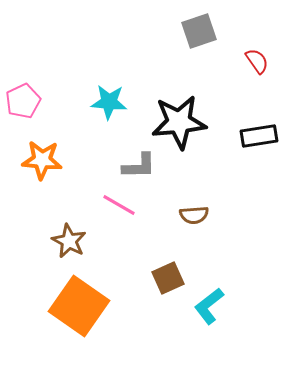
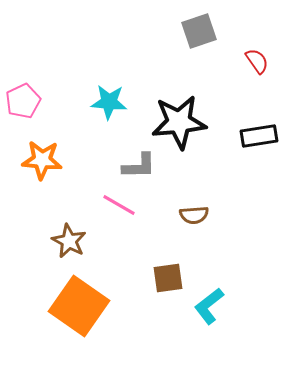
brown square: rotated 16 degrees clockwise
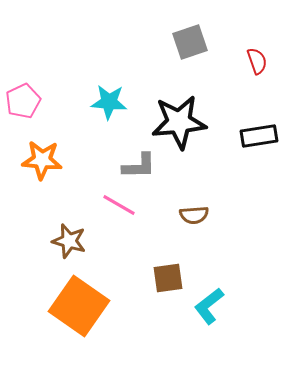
gray square: moved 9 px left, 11 px down
red semicircle: rotated 16 degrees clockwise
brown star: rotated 12 degrees counterclockwise
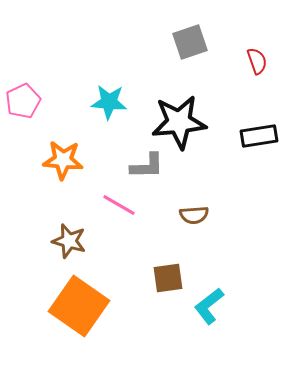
orange star: moved 21 px right
gray L-shape: moved 8 px right
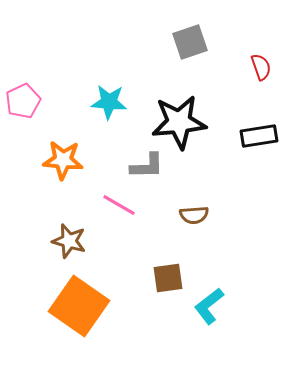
red semicircle: moved 4 px right, 6 px down
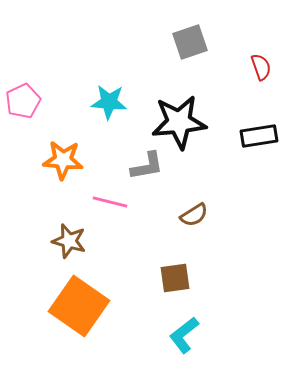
gray L-shape: rotated 9 degrees counterclockwise
pink line: moved 9 px left, 3 px up; rotated 16 degrees counterclockwise
brown semicircle: rotated 28 degrees counterclockwise
brown square: moved 7 px right
cyan L-shape: moved 25 px left, 29 px down
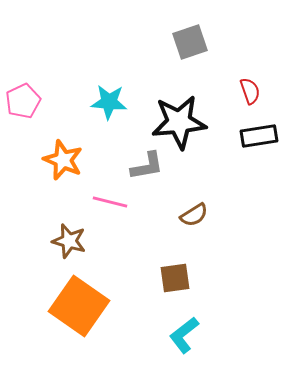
red semicircle: moved 11 px left, 24 px down
orange star: rotated 18 degrees clockwise
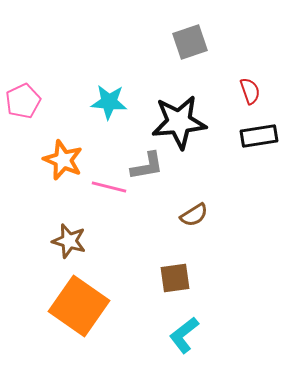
pink line: moved 1 px left, 15 px up
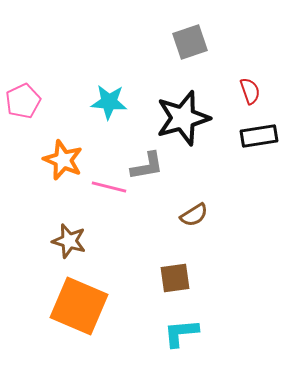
black star: moved 4 px right, 4 px up; rotated 10 degrees counterclockwise
orange square: rotated 12 degrees counterclockwise
cyan L-shape: moved 3 px left, 2 px up; rotated 33 degrees clockwise
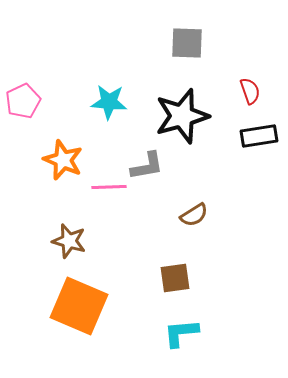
gray square: moved 3 px left, 1 px down; rotated 21 degrees clockwise
black star: moved 1 px left, 2 px up
pink line: rotated 16 degrees counterclockwise
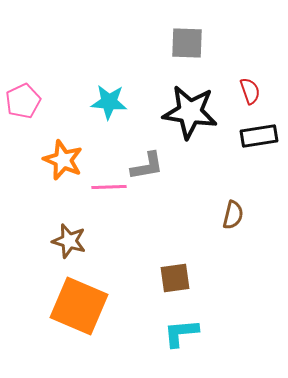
black star: moved 8 px right, 4 px up; rotated 24 degrees clockwise
brown semicircle: moved 39 px right; rotated 44 degrees counterclockwise
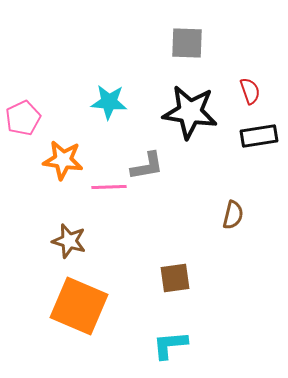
pink pentagon: moved 17 px down
orange star: rotated 15 degrees counterclockwise
cyan L-shape: moved 11 px left, 12 px down
